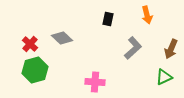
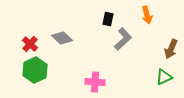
gray L-shape: moved 10 px left, 9 px up
green hexagon: rotated 10 degrees counterclockwise
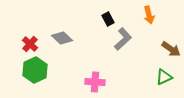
orange arrow: moved 2 px right
black rectangle: rotated 40 degrees counterclockwise
brown arrow: rotated 78 degrees counterclockwise
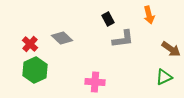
gray L-shape: rotated 35 degrees clockwise
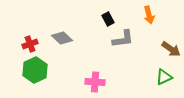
red cross: rotated 28 degrees clockwise
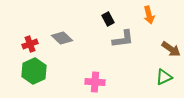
green hexagon: moved 1 px left, 1 px down
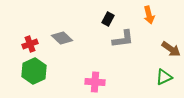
black rectangle: rotated 56 degrees clockwise
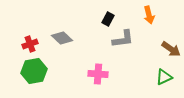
green hexagon: rotated 15 degrees clockwise
pink cross: moved 3 px right, 8 px up
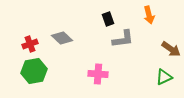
black rectangle: rotated 48 degrees counterclockwise
